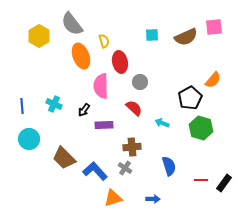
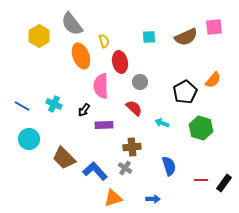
cyan square: moved 3 px left, 2 px down
black pentagon: moved 5 px left, 6 px up
blue line: rotated 56 degrees counterclockwise
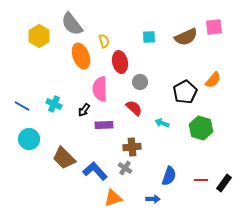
pink semicircle: moved 1 px left, 3 px down
blue semicircle: moved 10 px down; rotated 36 degrees clockwise
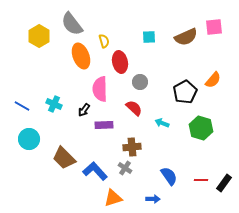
blue semicircle: rotated 54 degrees counterclockwise
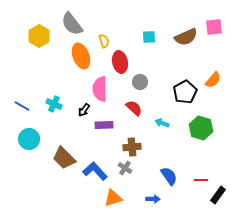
black rectangle: moved 6 px left, 12 px down
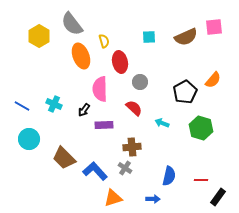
blue semicircle: rotated 48 degrees clockwise
black rectangle: moved 2 px down
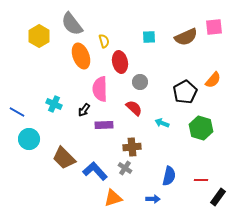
blue line: moved 5 px left, 6 px down
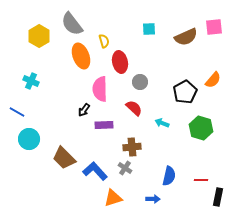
cyan square: moved 8 px up
cyan cross: moved 23 px left, 23 px up
black rectangle: rotated 24 degrees counterclockwise
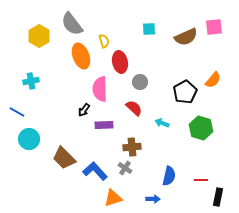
cyan cross: rotated 35 degrees counterclockwise
